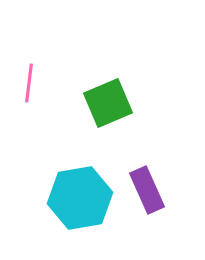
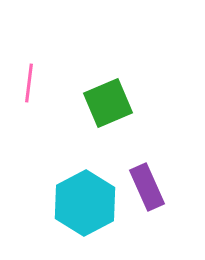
purple rectangle: moved 3 px up
cyan hexagon: moved 5 px right, 5 px down; rotated 18 degrees counterclockwise
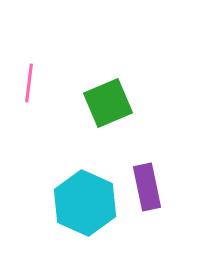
purple rectangle: rotated 12 degrees clockwise
cyan hexagon: rotated 8 degrees counterclockwise
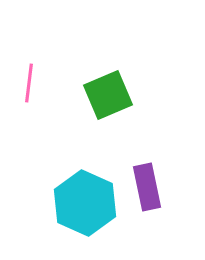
green square: moved 8 px up
